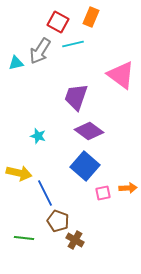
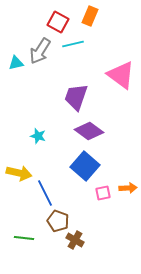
orange rectangle: moved 1 px left, 1 px up
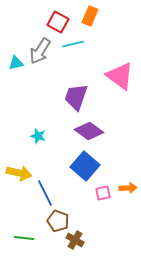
pink triangle: moved 1 px left, 1 px down
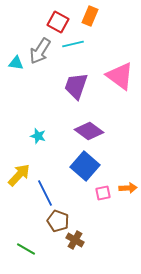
cyan triangle: rotated 21 degrees clockwise
purple trapezoid: moved 11 px up
yellow arrow: moved 2 px down; rotated 60 degrees counterclockwise
green line: moved 2 px right, 11 px down; rotated 24 degrees clockwise
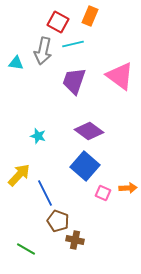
gray arrow: moved 3 px right; rotated 20 degrees counterclockwise
purple trapezoid: moved 2 px left, 5 px up
pink square: rotated 35 degrees clockwise
brown cross: rotated 18 degrees counterclockwise
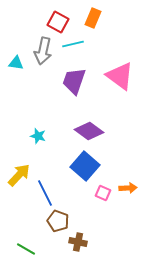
orange rectangle: moved 3 px right, 2 px down
brown cross: moved 3 px right, 2 px down
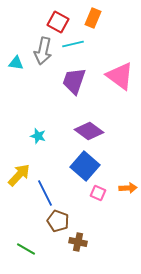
pink square: moved 5 px left
